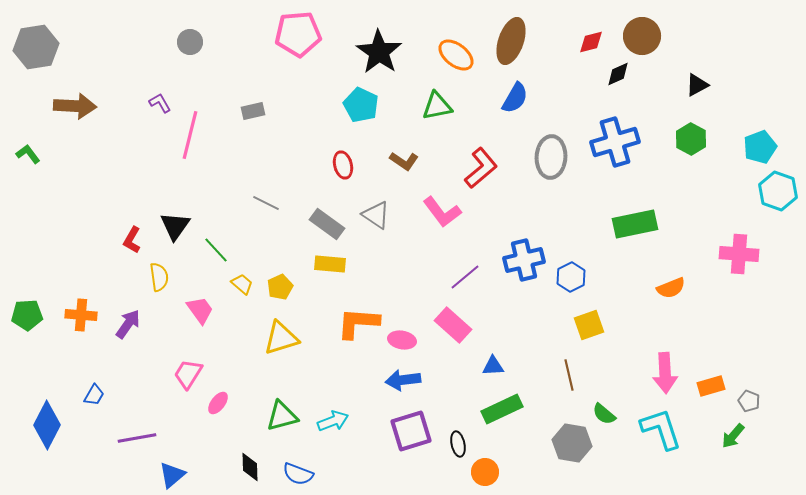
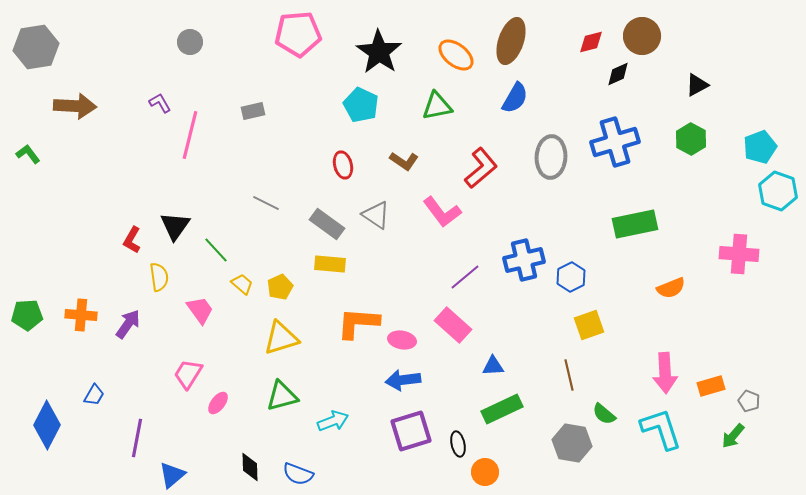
green triangle at (282, 416): moved 20 px up
purple line at (137, 438): rotated 69 degrees counterclockwise
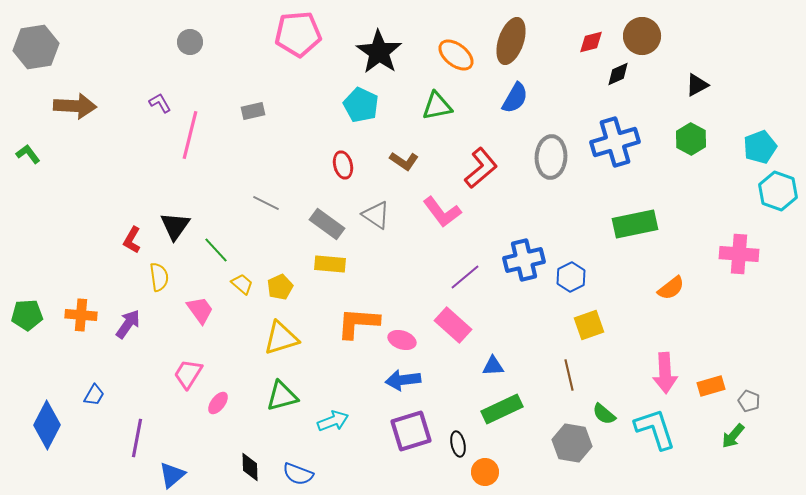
orange semicircle at (671, 288): rotated 16 degrees counterclockwise
pink ellipse at (402, 340): rotated 8 degrees clockwise
cyan L-shape at (661, 429): moved 6 px left
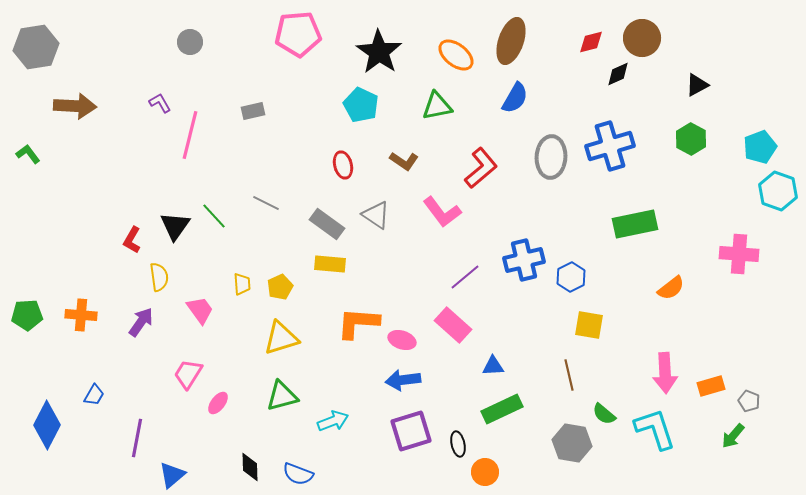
brown circle at (642, 36): moved 2 px down
blue cross at (615, 142): moved 5 px left, 4 px down
green line at (216, 250): moved 2 px left, 34 px up
yellow trapezoid at (242, 284): rotated 45 degrees clockwise
purple arrow at (128, 324): moved 13 px right, 2 px up
yellow square at (589, 325): rotated 28 degrees clockwise
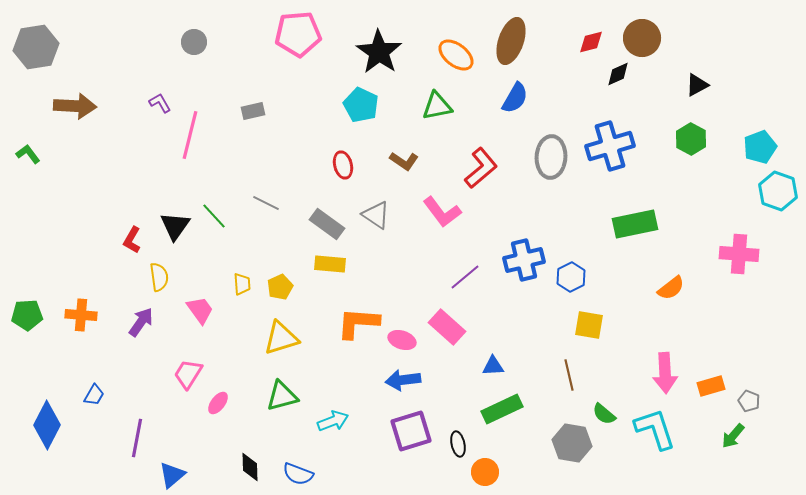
gray circle at (190, 42): moved 4 px right
pink rectangle at (453, 325): moved 6 px left, 2 px down
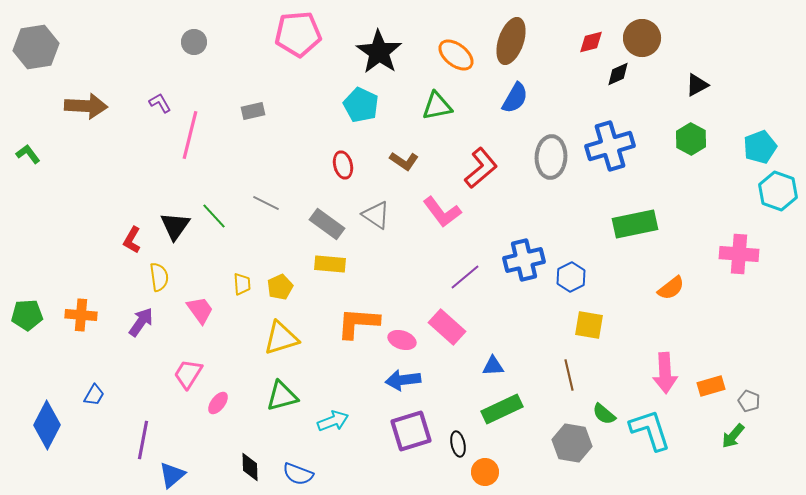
brown arrow at (75, 106): moved 11 px right
cyan L-shape at (655, 429): moved 5 px left, 1 px down
purple line at (137, 438): moved 6 px right, 2 px down
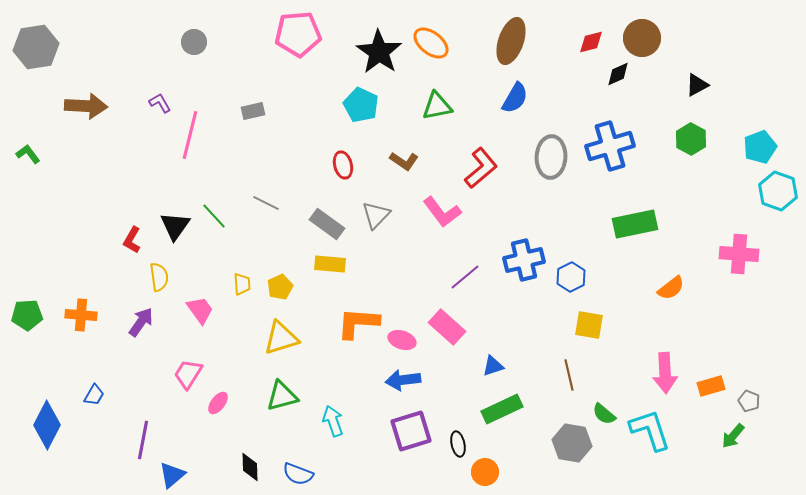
orange ellipse at (456, 55): moved 25 px left, 12 px up
gray triangle at (376, 215): rotated 40 degrees clockwise
blue triangle at (493, 366): rotated 15 degrees counterclockwise
cyan arrow at (333, 421): rotated 88 degrees counterclockwise
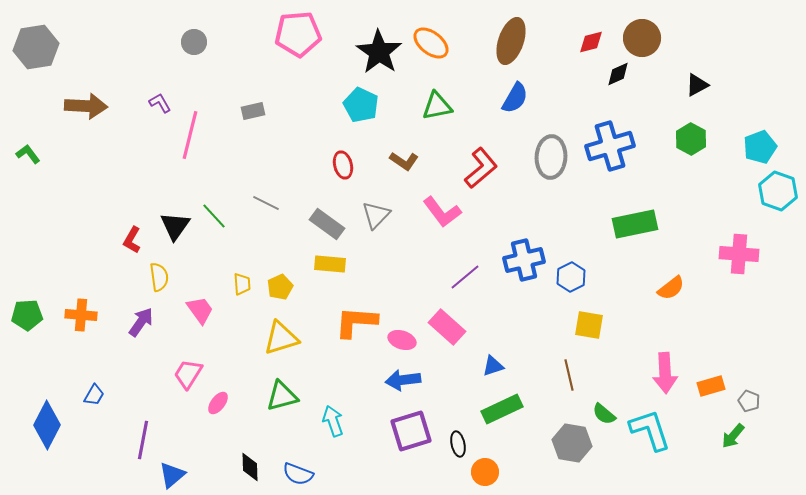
orange L-shape at (358, 323): moved 2 px left, 1 px up
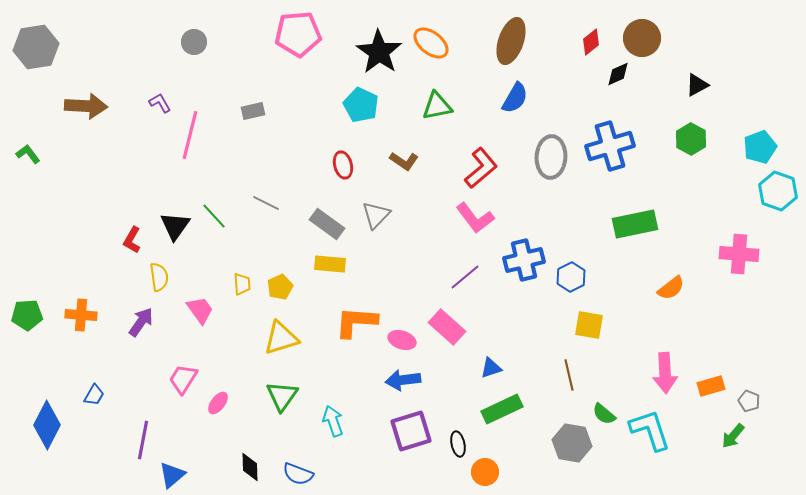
red diamond at (591, 42): rotated 24 degrees counterclockwise
pink L-shape at (442, 212): moved 33 px right, 6 px down
blue triangle at (493, 366): moved 2 px left, 2 px down
pink trapezoid at (188, 374): moved 5 px left, 5 px down
green triangle at (282, 396): rotated 40 degrees counterclockwise
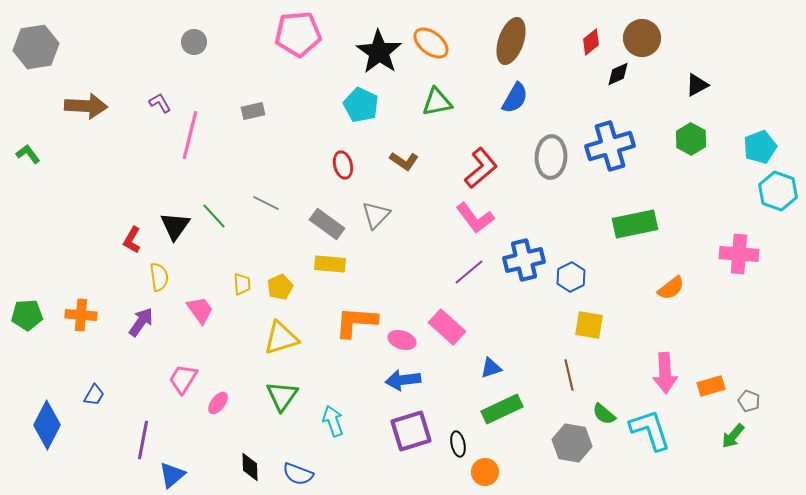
green triangle at (437, 106): moved 4 px up
purple line at (465, 277): moved 4 px right, 5 px up
